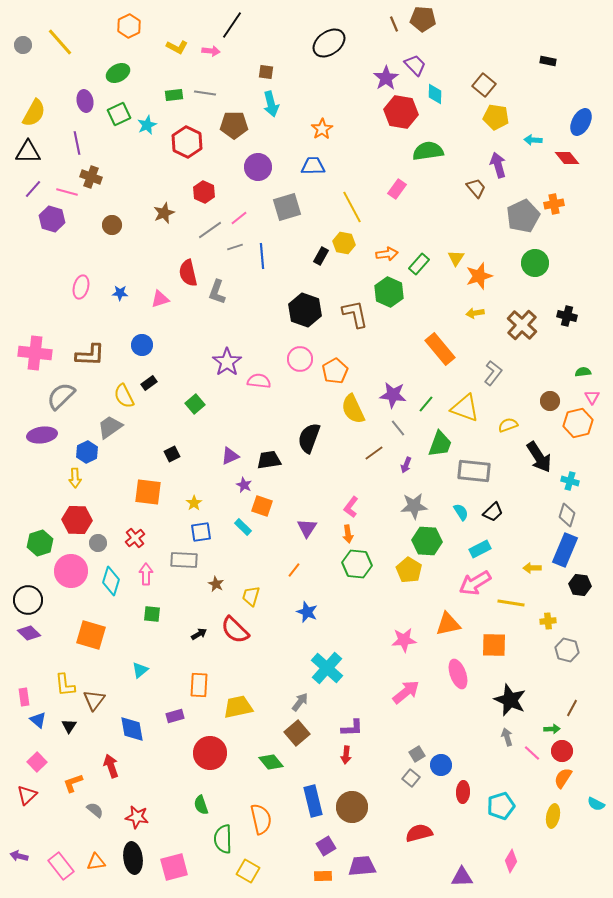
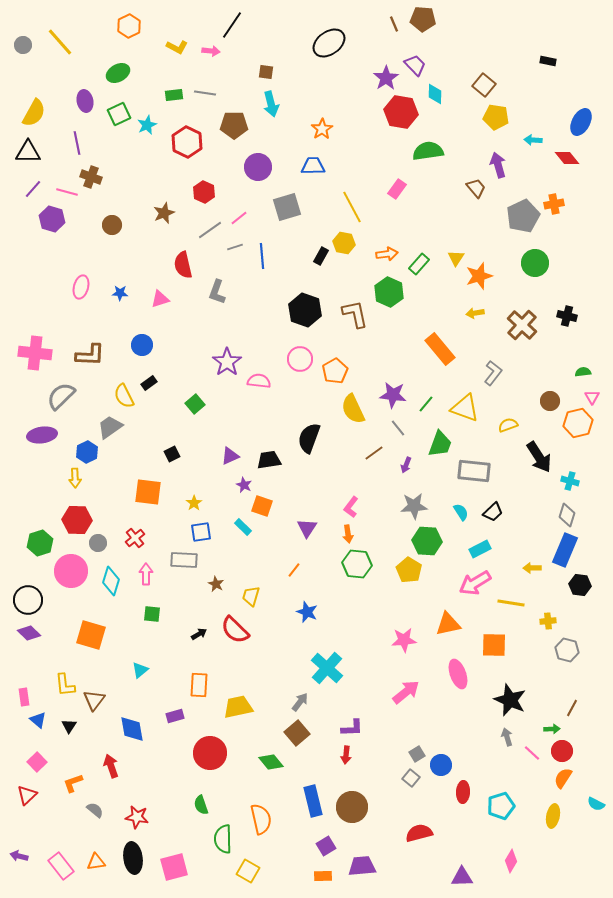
red semicircle at (188, 273): moved 5 px left, 8 px up
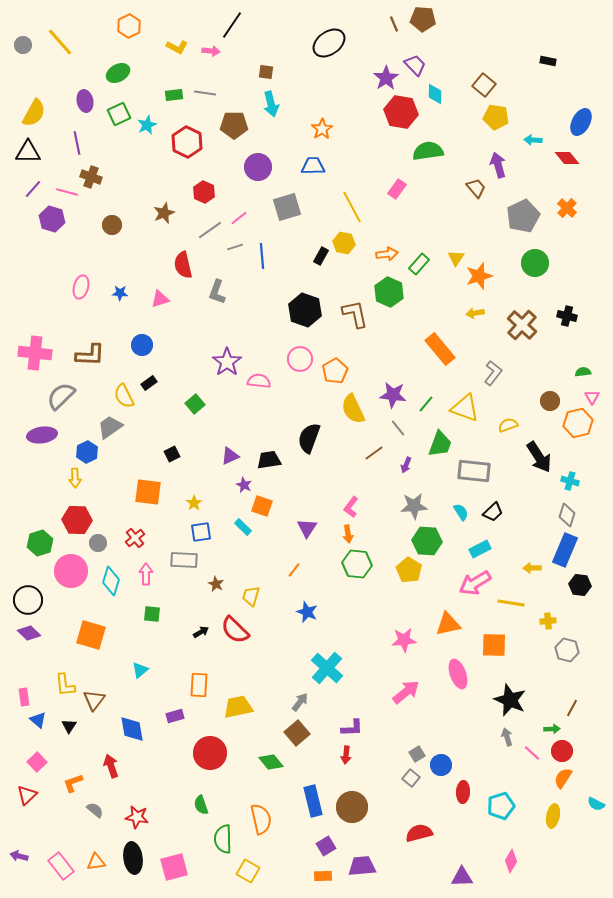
orange cross at (554, 204): moved 13 px right, 4 px down; rotated 36 degrees counterclockwise
black arrow at (199, 634): moved 2 px right, 2 px up
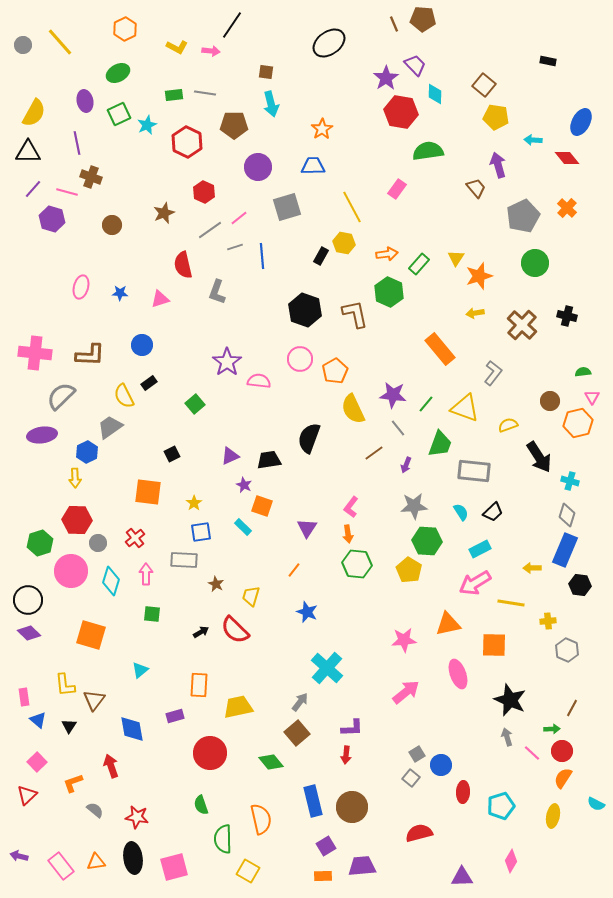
orange hexagon at (129, 26): moved 4 px left, 3 px down
gray hexagon at (567, 650): rotated 10 degrees clockwise
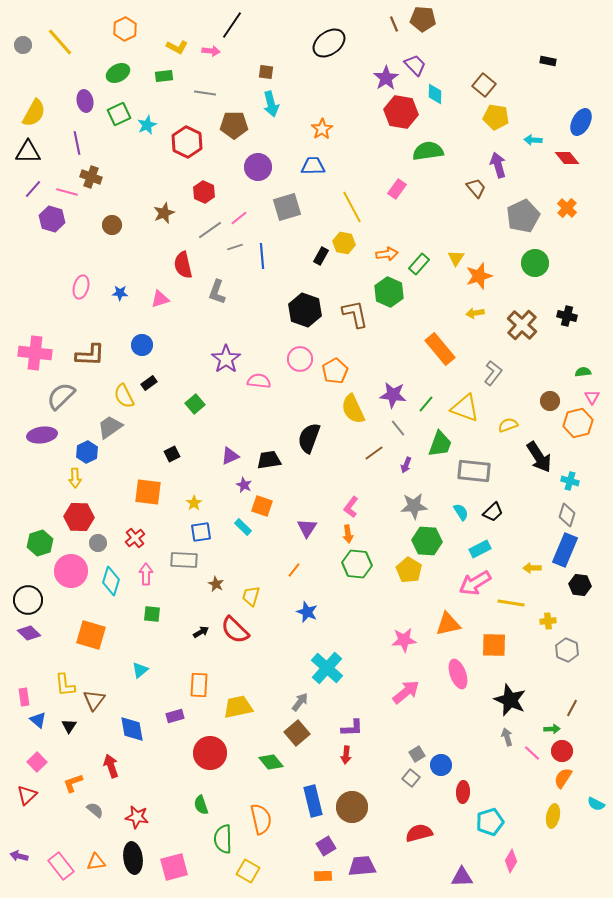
green rectangle at (174, 95): moved 10 px left, 19 px up
purple star at (227, 362): moved 1 px left, 3 px up
red hexagon at (77, 520): moved 2 px right, 3 px up
cyan pentagon at (501, 806): moved 11 px left, 16 px down
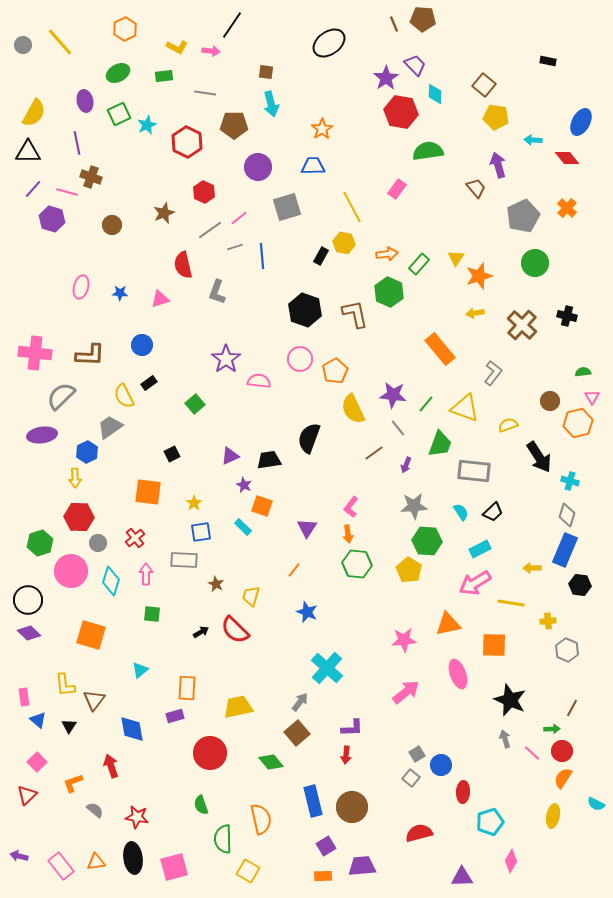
orange rectangle at (199, 685): moved 12 px left, 3 px down
gray arrow at (507, 737): moved 2 px left, 2 px down
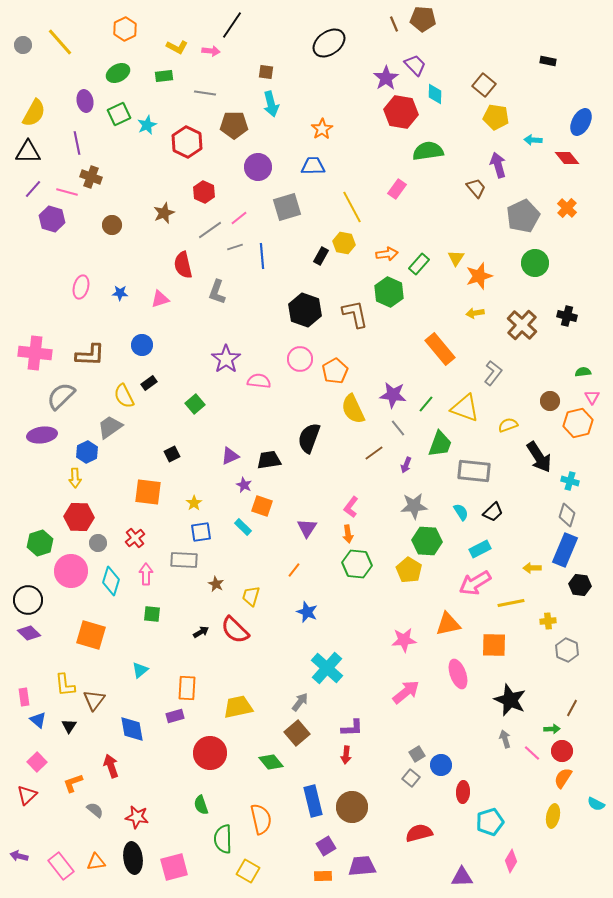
yellow line at (511, 603): rotated 20 degrees counterclockwise
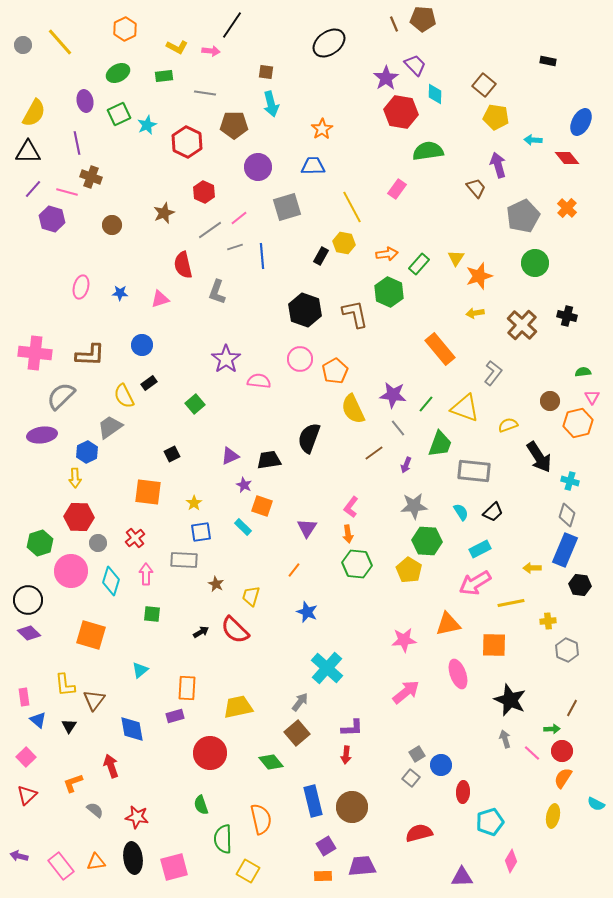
pink square at (37, 762): moved 11 px left, 5 px up
